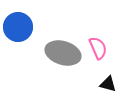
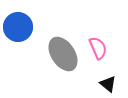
gray ellipse: moved 1 px down; rotated 40 degrees clockwise
black triangle: rotated 24 degrees clockwise
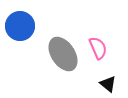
blue circle: moved 2 px right, 1 px up
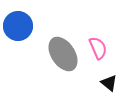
blue circle: moved 2 px left
black triangle: moved 1 px right, 1 px up
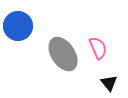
black triangle: rotated 12 degrees clockwise
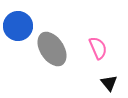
gray ellipse: moved 11 px left, 5 px up
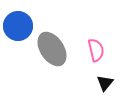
pink semicircle: moved 2 px left, 2 px down; rotated 10 degrees clockwise
black triangle: moved 4 px left; rotated 18 degrees clockwise
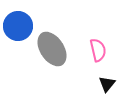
pink semicircle: moved 2 px right
black triangle: moved 2 px right, 1 px down
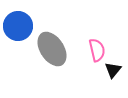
pink semicircle: moved 1 px left
black triangle: moved 6 px right, 14 px up
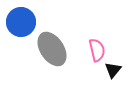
blue circle: moved 3 px right, 4 px up
